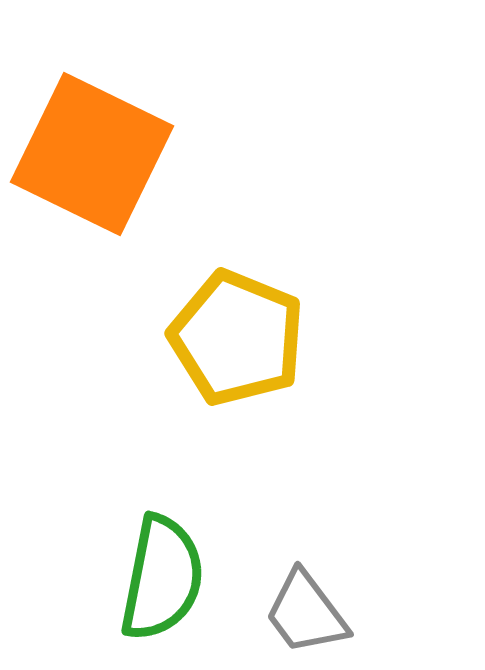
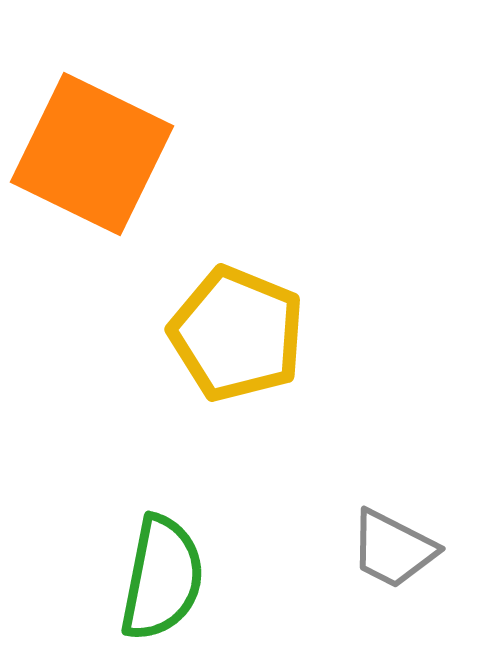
yellow pentagon: moved 4 px up
gray trapezoid: moved 87 px right, 64 px up; rotated 26 degrees counterclockwise
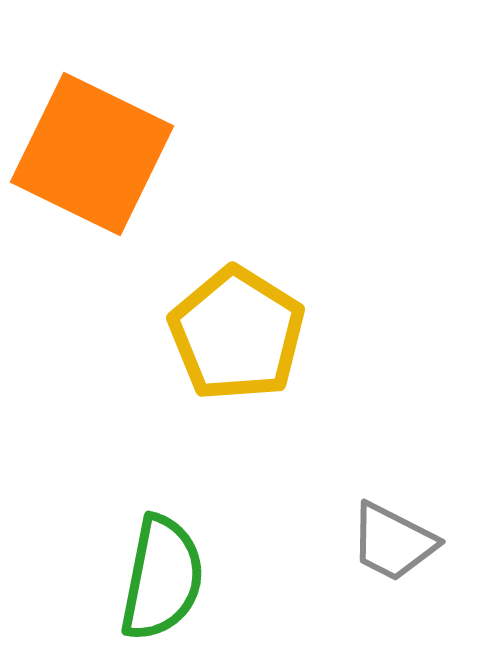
yellow pentagon: rotated 10 degrees clockwise
gray trapezoid: moved 7 px up
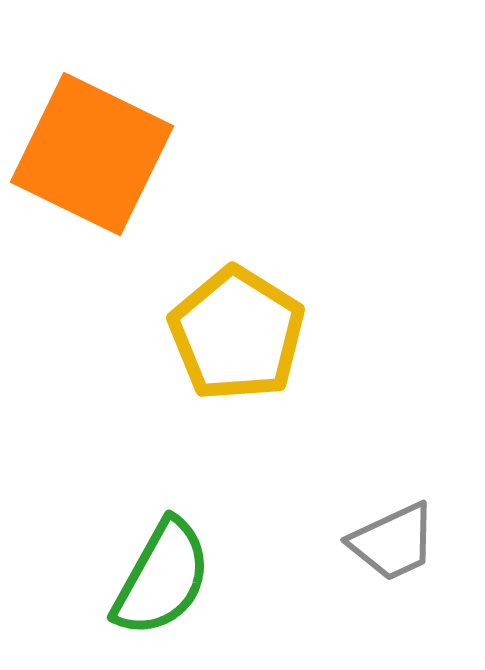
gray trapezoid: rotated 52 degrees counterclockwise
green semicircle: rotated 18 degrees clockwise
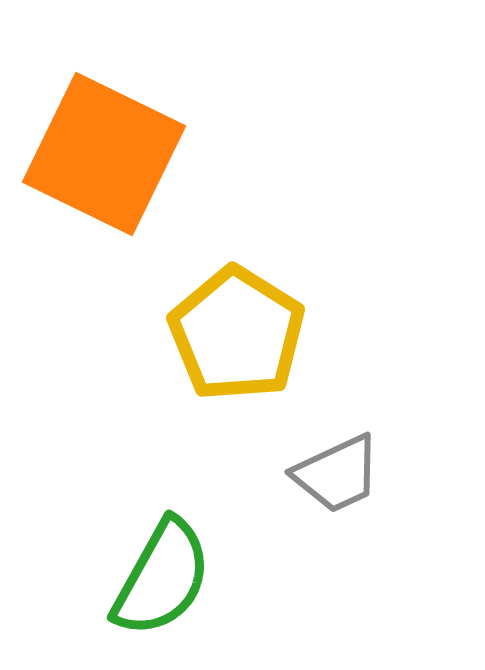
orange square: moved 12 px right
gray trapezoid: moved 56 px left, 68 px up
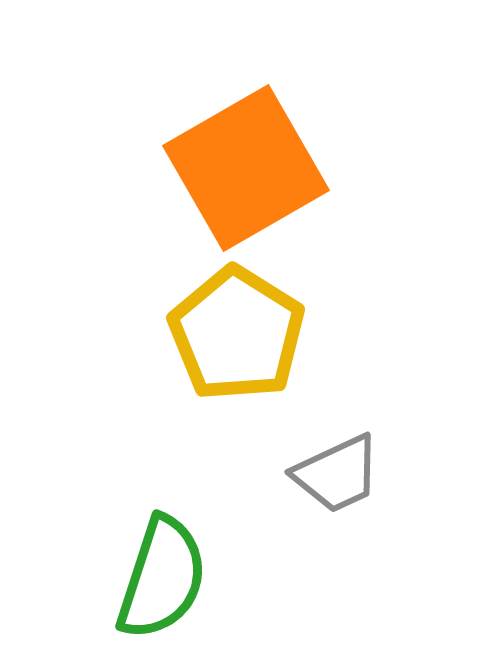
orange square: moved 142 px right, 14 px down; rotated 34 degrees clockwise
green semicircle: rotated 11 degrees counterclockwise
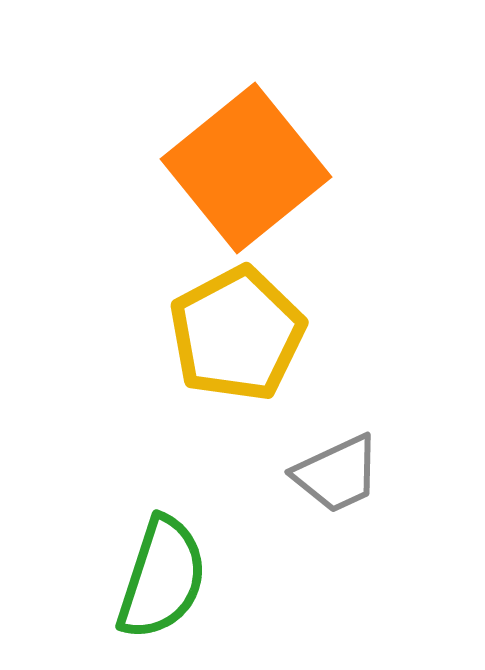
orange square: rotated 9 degrees counterclockwise
yellow pentagon: rotated 12 degrees clockwise
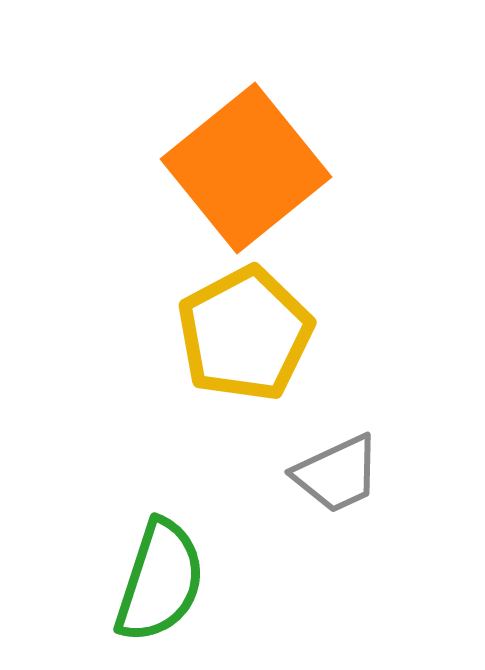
yellow pentagon: moved 8 px right
green semicircle: moved 2 px left, 3 px down
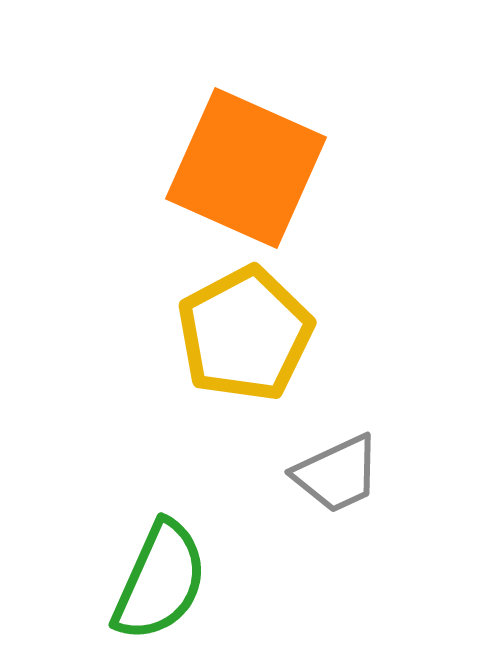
orange square: rotated 27 degrees counterclockwise
green semicircle: rotated 6 degrees clockwise
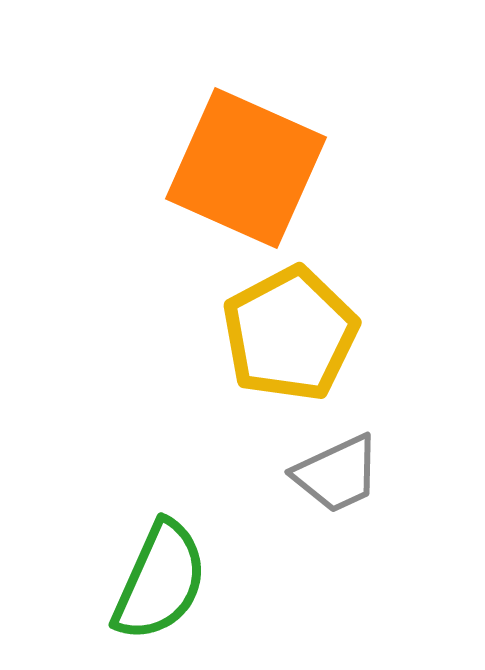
yellow pentagon: moved 45 px right
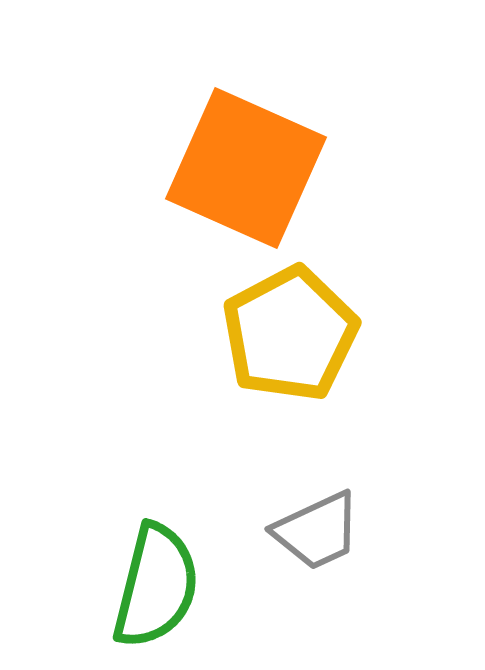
gray trapezoid: moved 20 px left, 57 px down
green semicircle: moved 4 px left, 5 px down; rotated 10 degrees counterclockwise
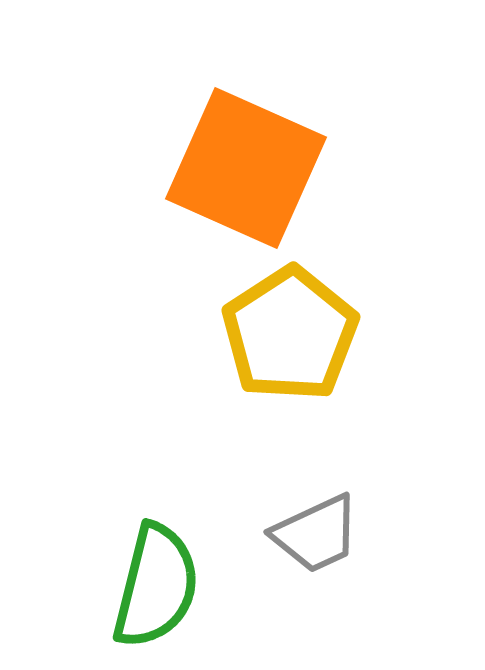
yellow pentagon: rotated 5 degrees counterclockwise
gray trapezoid: moved 1 px left, 3 px down
